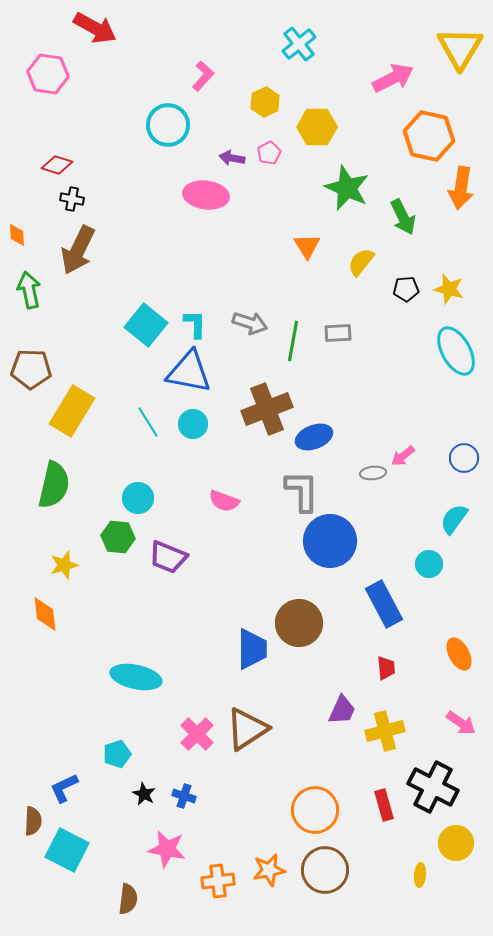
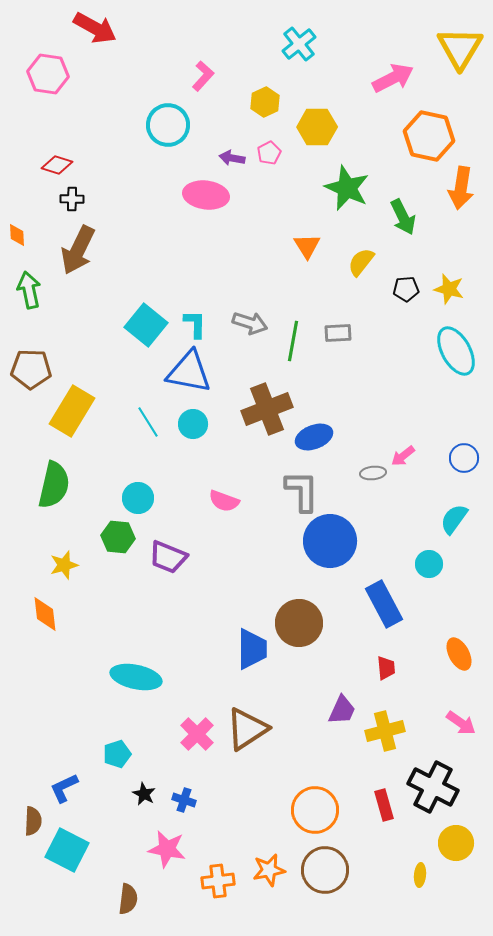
black cross at (72, 199): rotated 10 degrees counterclockwise
blue cross at (184, 796): moved 4 px down
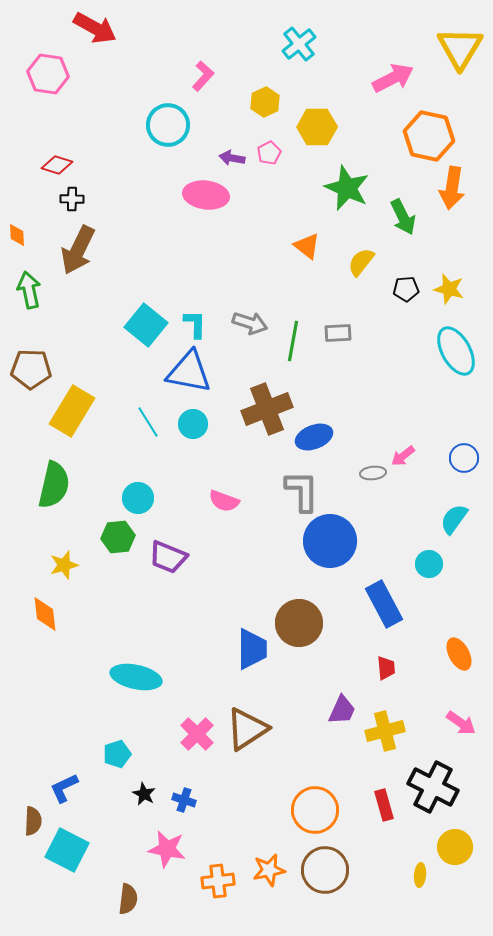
orange arrow at (461, 188): moved 9 px left
orange triangle at (307, 246): rotated 20 degrees counterclockwise
green hexagon at (118, 537): rotated 12 degrees counterclockwise
yellow circle at (456, 843): moved 1 px left, 4 px down
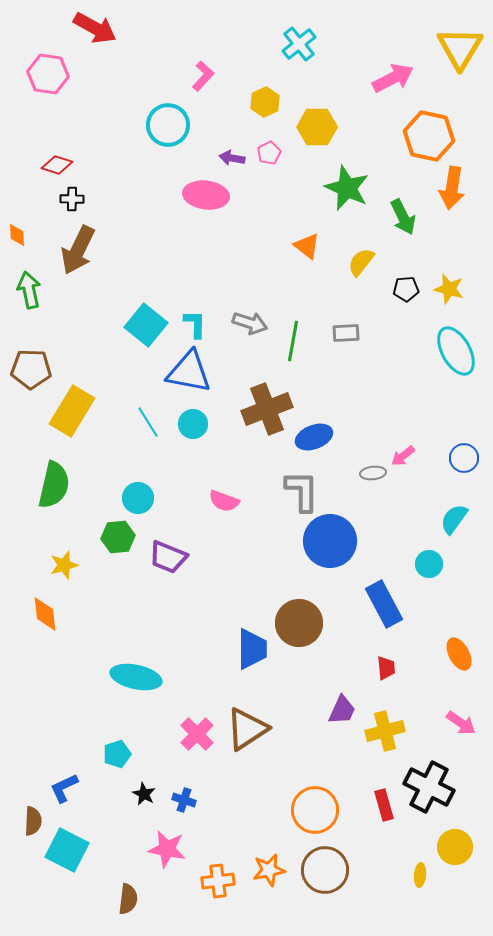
gray rectangle at (338, 333): moved 8 px right
black cross at (433, 787): moved 4 px left
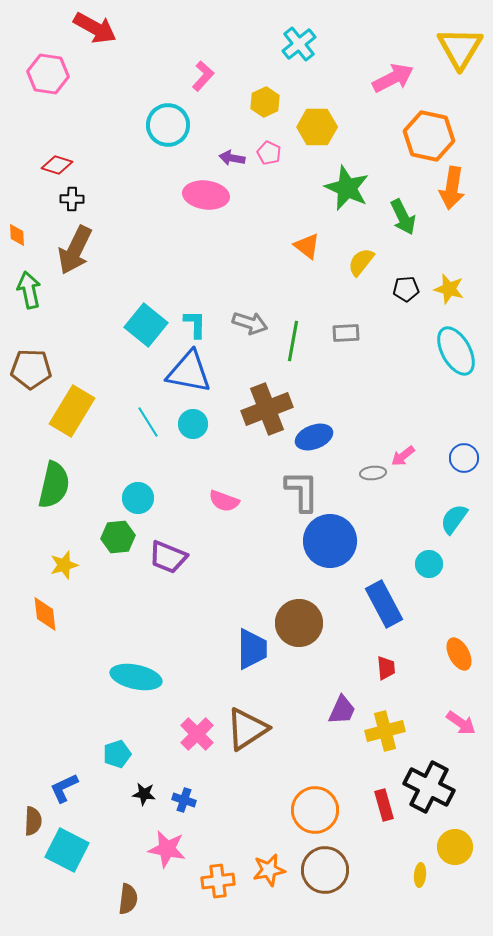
pink pentagon at (269, 153): rotated 20 degrees counterclockwise
brown arrow at (78, 250): moved 3 px left
black star at (144, 794): rotated 20 degrees counterclockwise
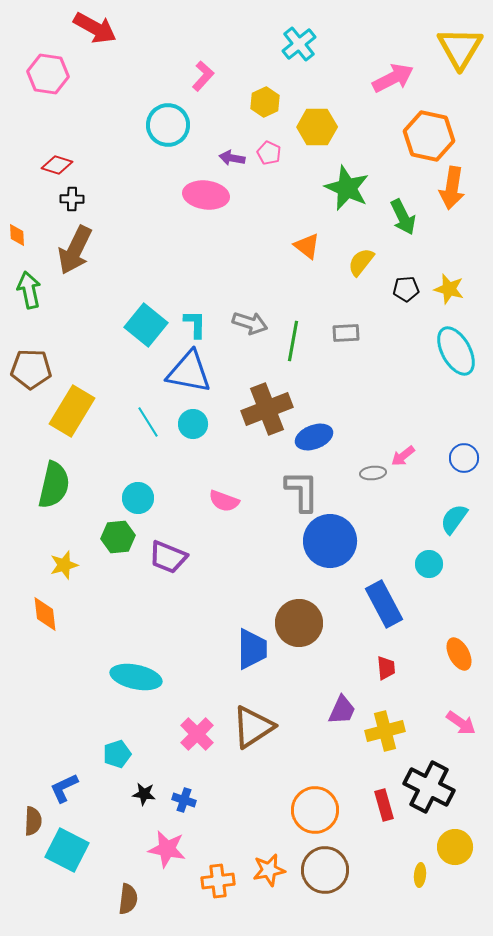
brown triangle at (247, 729): moved 6 px right, 2 px up
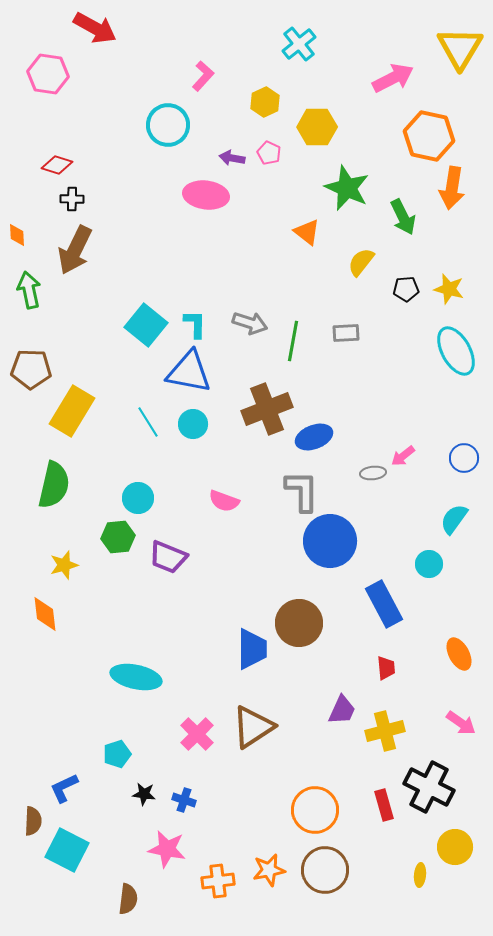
orange triangle at (307, 246): moved 14 px up
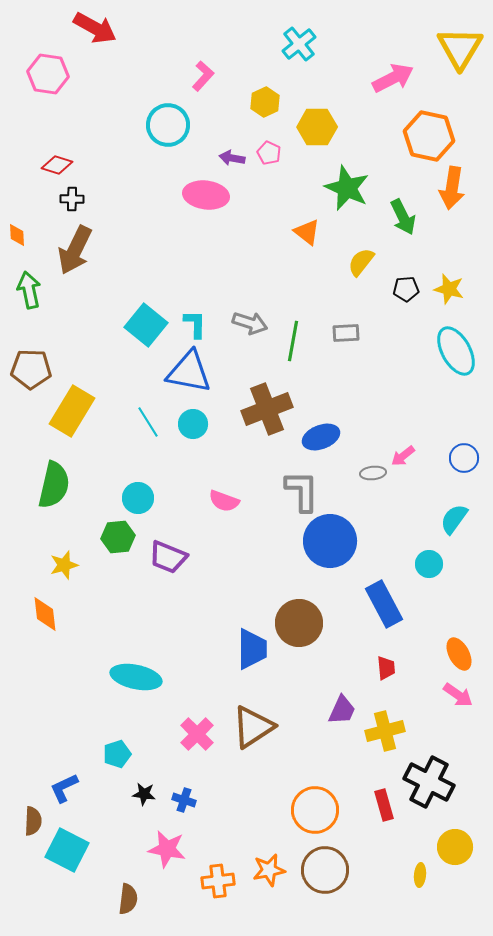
blue ellipse at (314, 437): moved 7 px right
pink arrow at (461, 723): moved 3 px left, 28 px up
black cross at (429, 787): moved 5 px up
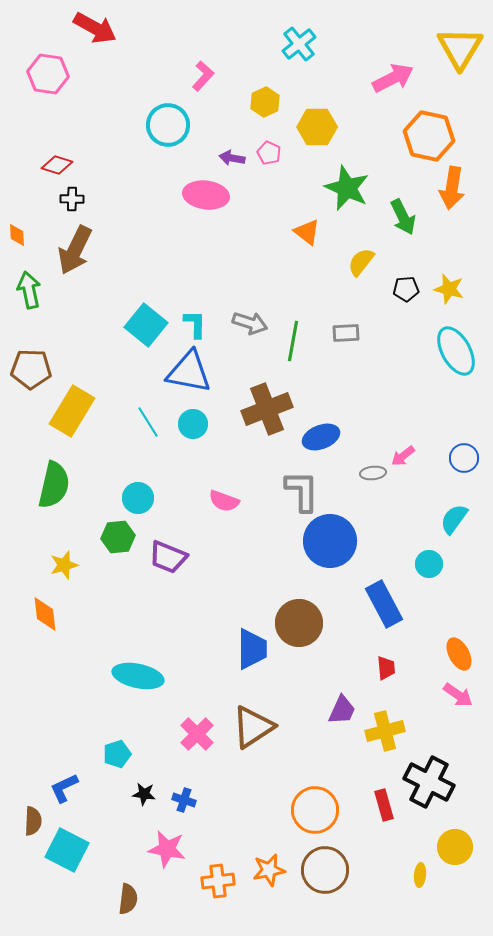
cyan ellipse at (136, 677): moved 2 px right, 1 px up
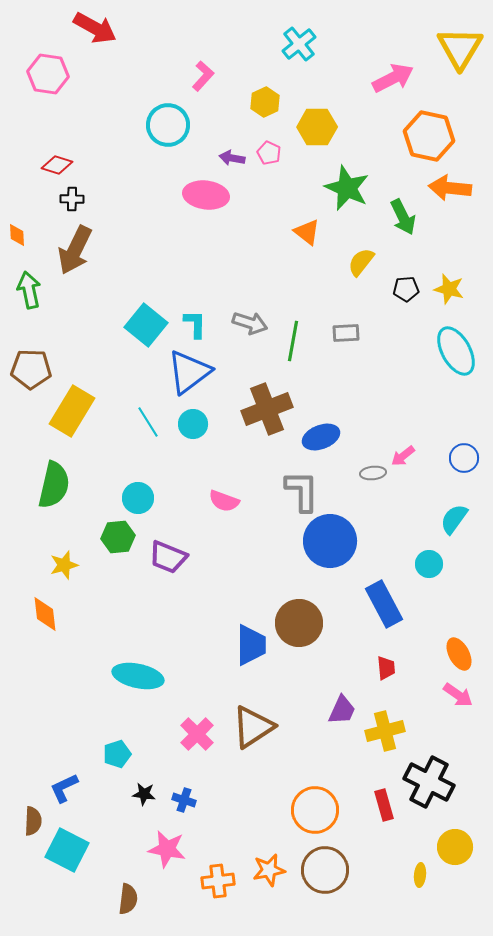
orange arrow at (452, 188): moved 2 px left; rotated 87 degrees clockwise
blue triangle at (189, 372): rotated 48 degrees counterclockwise
blue trapezoid at (252, 649): moved 1 px left, 4 px up
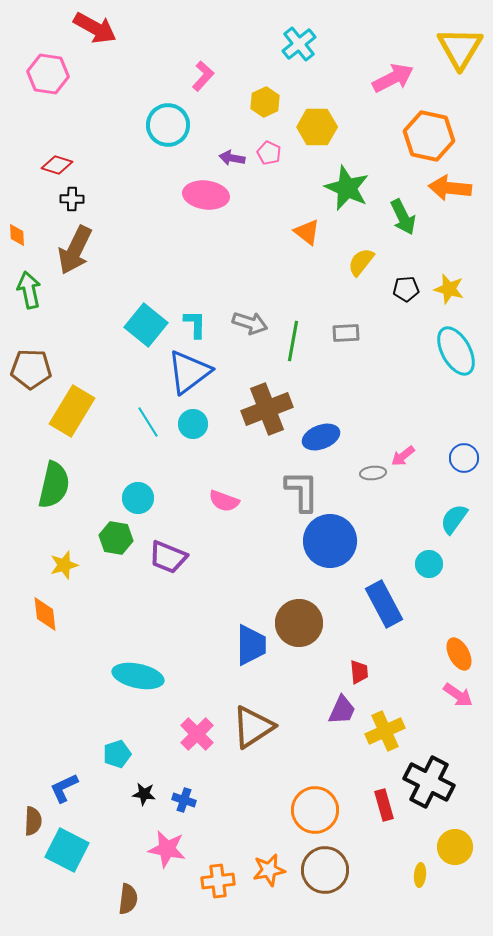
green hexagon at (118, 537): moved 2 px left, 1 px down; rotated 16 degrees clockwise
red trapezoid at (386, 668): moved 27 px left, 4 px down
yellow cross at (385, 731): rotated 9 degrees counterclockwise
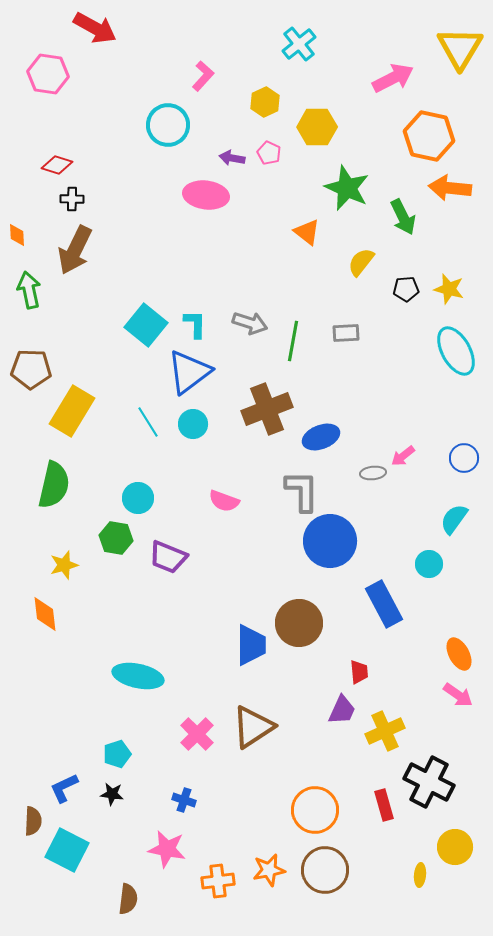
black star at (144, 794): moved 32 px left
